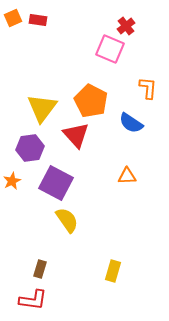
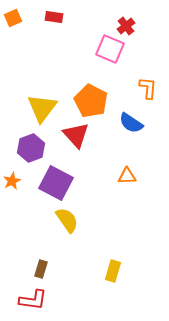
red rectangle: moved 16 px right, 3 px up
purple hexagon: moved 1 px right; rotated 12 degrees counterclockwise
brown rectangle: moved 1 px right
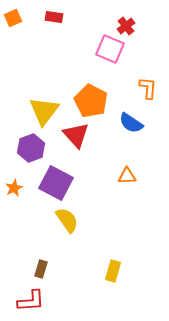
yellow triangle: moved 2 px right, 3 px down
orange star: moved 2 px right, 7 px down
red L-shape: moved 2 px left, 1 px down; rotated 12 degrees counterclockwise
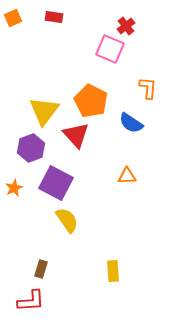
yellow rectangle: rotated 20 degrees counterclockwise
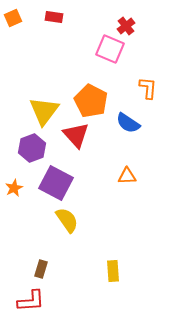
blue semicircle: moved 3 px left
purple hexagon: moved 1 px right
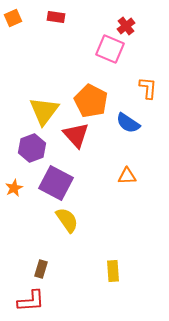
red rectangle: moved 2 px right
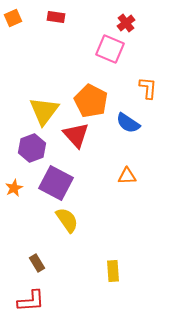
red cross: moved 3 px up
brown rectangle: moved 4 px left, 6 px up; rotated 48 degrees counterclockwise
